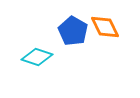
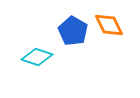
orange diamond: moved 4 px right, 2 px up
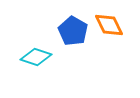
cyan diamond: moved 1 px left
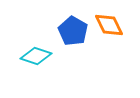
cyan diamond: moved 1 px up
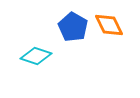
blue pentagon: moved 4 px up
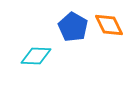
cyan diamond: rotated 16 degrees counterclockwise
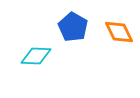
orange diamond: moved 10 px right, 7 px down
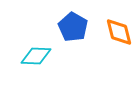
orange diamond: rotated 12 degrees clockwise
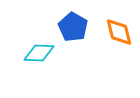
cyan diamond: moved 3 px right, 3 px up
